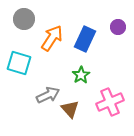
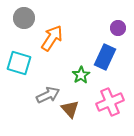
gray circle: moved 1 px up
purple circle: moved 1 px down
blue rectangle: moved 20 px right, 18 px down
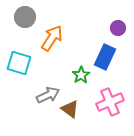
gray circle: moved 1 px right, 1 px up
brown triangle: rotated 12 degrees counterclockwise
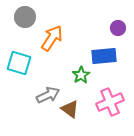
blue rectangle: moved 1 px left, 1 px up; rotated 60 degrees clockwise
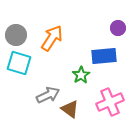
gray circle: moved 9 px left, 18 px down
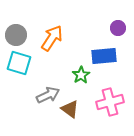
pink cross: rotated 8 degrees clockwise
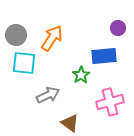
cyan square: moved 5 px right; rotated 10 degrees counterclockwise
brown triangle: moved 14 px down
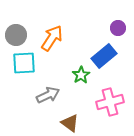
blue rectangle: rotated 35 degrees counterclockwise
cyan square: rotated 10 degrees counterclockwise
